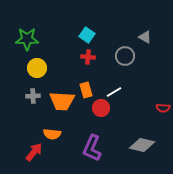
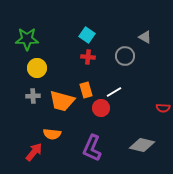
orange trapezoid: rotated 12 degrees clockwise
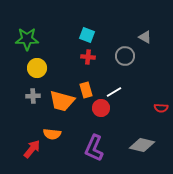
cyan square: rotated 14 degrees counterclockwise
red semicircle: moved 2 px left
purple L-shape: moved 2 px right
red arrow: moved 2 px left, 3 px up
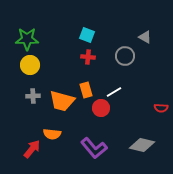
yellow circle: moved 7 px left, 3 px up
purple L-shape: rotated 64 degrees counterclockwise
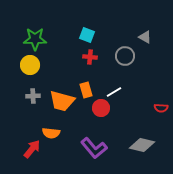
green star: moved 8 px right
red cross: moved 2 px right
orange semicircle: moved 1 px left, 1 px up
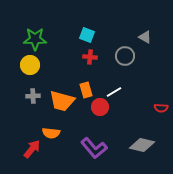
red circle: moved 1 px left, 1 px up
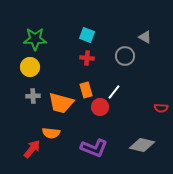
red cross: moved 3 px left, 1 px down
yellow circle: moved 2 px down
white line: rotated 21 degrees counterclockwise
orange trapezoid: moved 1 px left, 2 px down
purple L-shape: rotated 28 degrees counterclockwise
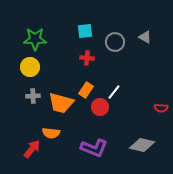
cyan square: moved 2 px left, 4 px up; rotated 28 degrees counterclockwise
gray circle: moved 10 px left, 14 px up
orange rectangle: rotated 49 degrees clockwise
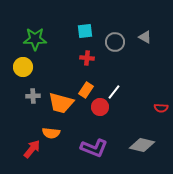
yellow circle: moved 7 px left
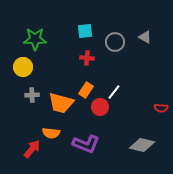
gray cross: moved 1 px left, 1 px up
purple L-shape: moved 8 px left, 4 px up
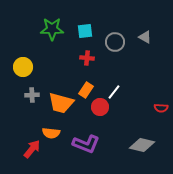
green star: moved 17 px right, 10 px up
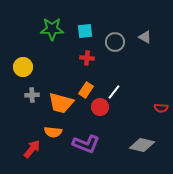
orange semicircle: moved 2 px right, 1 px up
